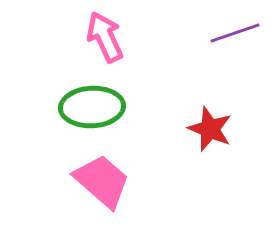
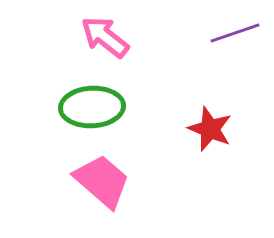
pink arrow: rotated 27 degrees counterclockwise
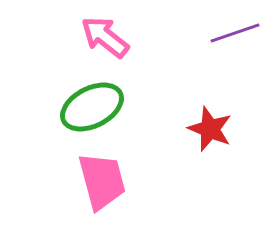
green ellipse: rotated 24 degrees counterclockwise
pink trapezoid: rotated 34 degrees clockwise
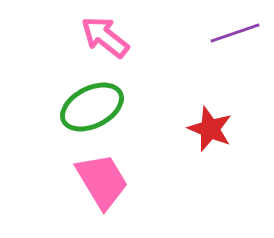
pink trapezoid: rotated 16 degrees counterclockwise
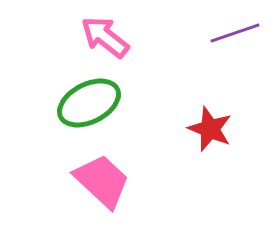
green ellipse: moved 3 px left, 4 px up
pink trapezoid: rotated 16 degrees counterclockwise
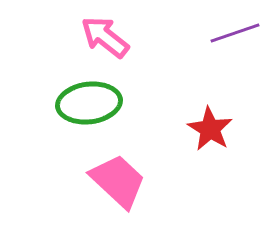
green ellipse: rotated 20 degrees clockwise
red star: rotated 9 degrees clockwise
pink trapezoid: moved 16 px right
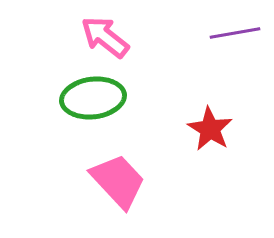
purple line: rotated 9 degrees clockwise
green ellipse: moved 4 px right, 5 px up
pink trapezoid: rotated 4 degrees clockwise
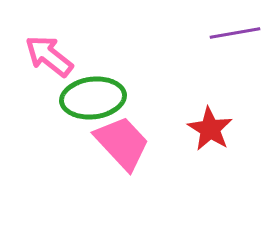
pink arrow: moved 56 px left, 19 px down
pink trapezoid: moved 4 px right, 38 px up
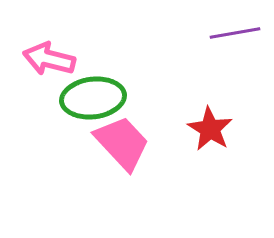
pink arrow: moved 3 px down; rotated 24 degrees counterclockwise
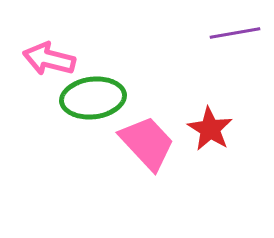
pink trapezoid: moved 25 px right
